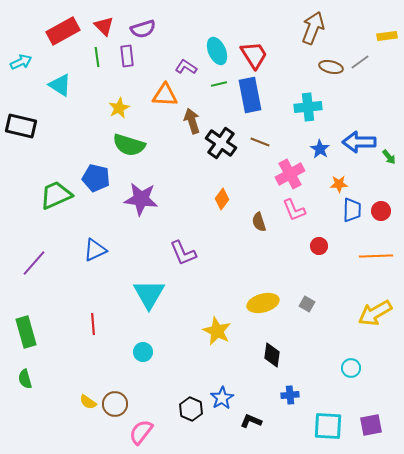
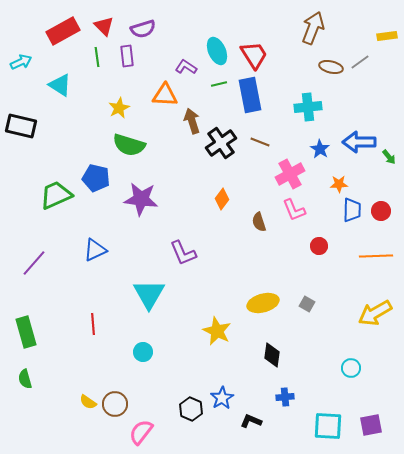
black cross at (221, 143): rotated 20 degrees clockwise
blue cross at (290, 395): moved 5 px left, 2 px down
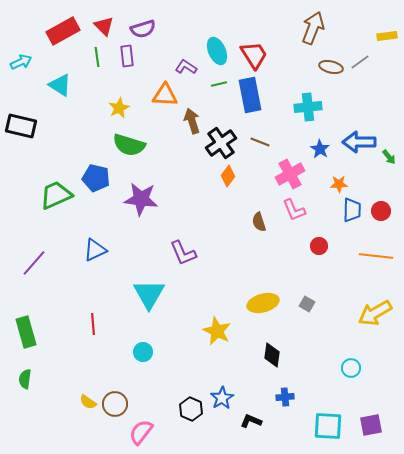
orange diamond at (222, 199): moved 6 px right, 23 px up
orange line at (376, 256): rotated 8 degrees clockwise
green semicircle at (25, 379): rotated 24 degrees clockwise
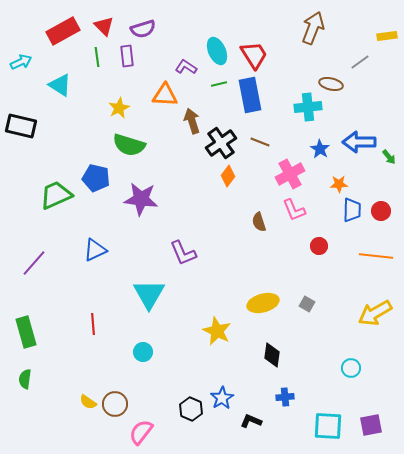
brown ellipse at (331, 67): moved 17 px down
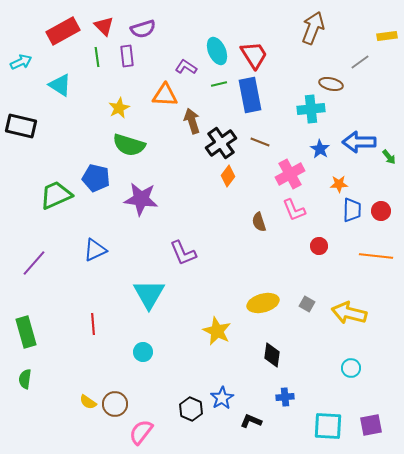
cyan cross at (308, 107): moved 3 px right, 2 px down
yellow arrow at (375, 313): moved 26 px left; rotated 44 degrees clockwise
